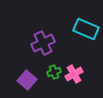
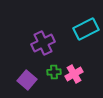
cyan rectangle: rotated 50 degrees counterclockwise
green cross: rotated 16 degrees clockwise
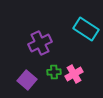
cyan rectangle: rotated 60 degrees clockwise
purple cross: moved 3 px left
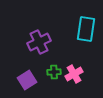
cyan rectangle: rotated 65 degrees clockwise
purple cross: moved 1 px left, 1 px up
purple square: rotated 18 degrees clockwise
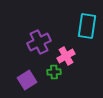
cyan rectangle: moved 1 px right, 3 px up
pink cross: moved 8 px left, 18 px up
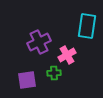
pink cross: moved 1 px right, 1 px up
green cross: moved 1 px down
purple square: rotated 24 degrees clockwise
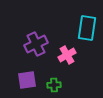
cyan rectangle: moved 2 px down
purple cross: moved 3 px left, 2 px down
green cross: moved 12 px down
